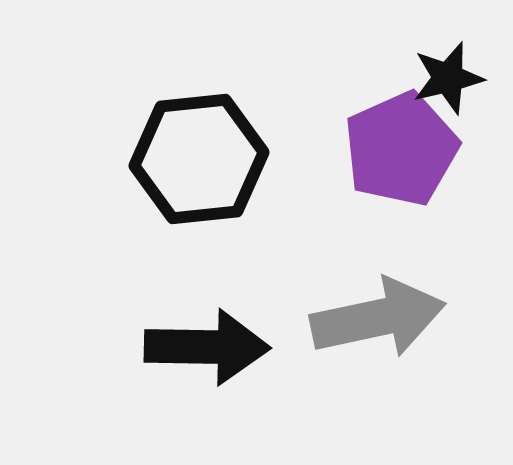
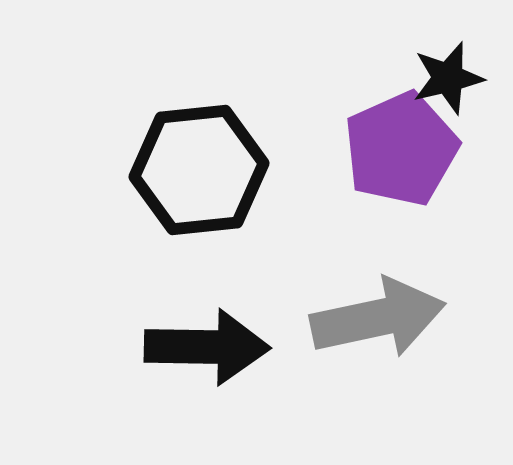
black hexagon: moved 11 px down
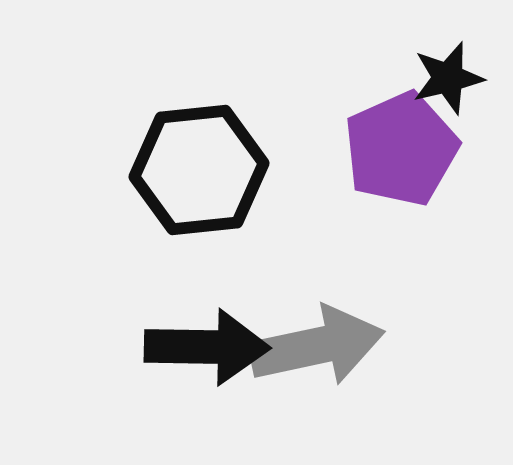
gray arrow: moved 61 px left, 28 px down
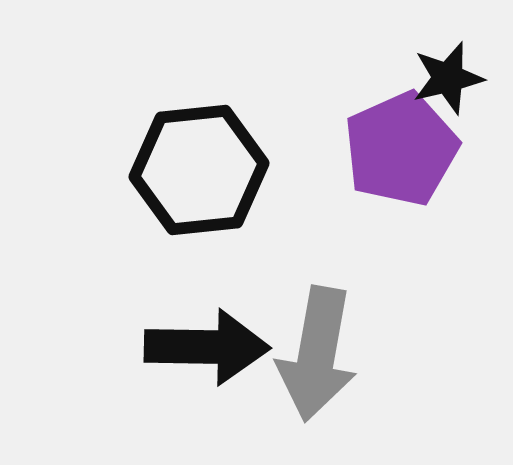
gray arrow: moved 8 px down; rotated 112 degrees clockwise
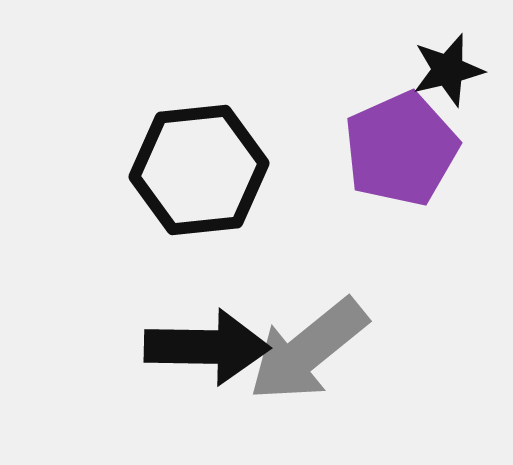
black star: moved 8 px up
gray arrow: moved 9 px left, 4 px up; rotated 41 degrees clockwise
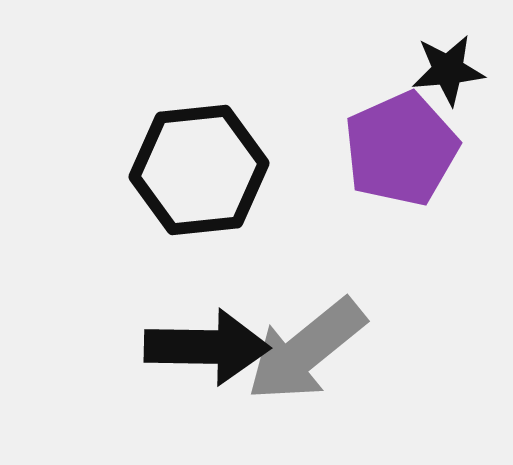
black star: rotated 8 degrees clockwise
gray arrow: moved 2 px left
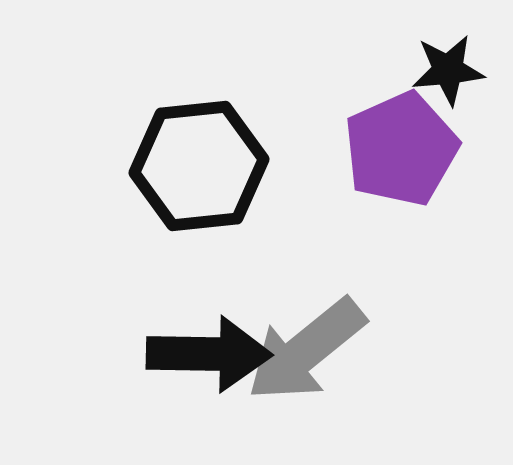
black hexagon: moved 4 px up
black arrow: moved 2 px right, 7 px down
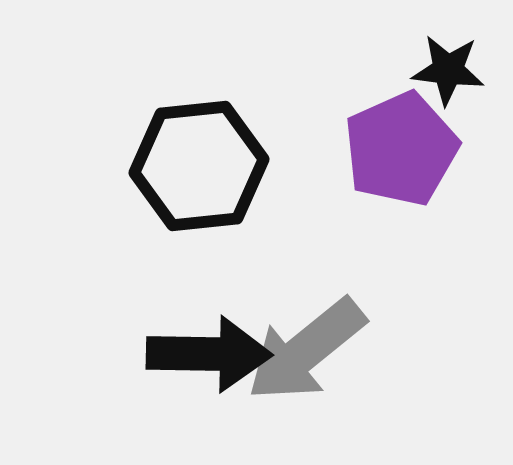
black star: rotated 12 degrees clockwise
